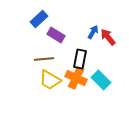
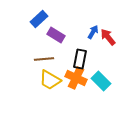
cyan rectangle: moved 1 px down
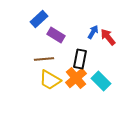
orange cross: rotated 25 degrees clockwise
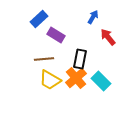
blue arrow: moved 15 px up
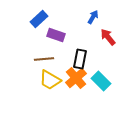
purple rectangle: rotated 12 degrees counterclockwise
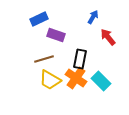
blue rectangle: rotated 18 degrees clockwise
brown line: rotated 12 degrees counterclockwise
orange cross: rotated 15 degrees counterclockwise
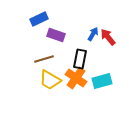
blue arrow: moved 17 px down
cyan rectangle: moved 1 px right; rotated 60 degrees counterclockwise
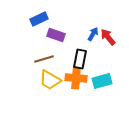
orange cross: rotated 30 degrees counterclockwise
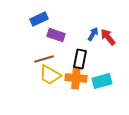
yellow trapezoid: moved 5 px up
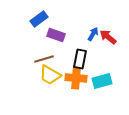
blue rectangle: rotated 12 degrees counterclockwise
red arrow: rotated 12 degrees counterclockwise
